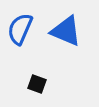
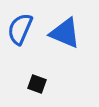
blue triangle: moved 1 px left, 2 px down
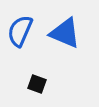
blue semicircle: moved 2 px down
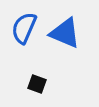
blue semicircle: moved 4 px right, 3 px up
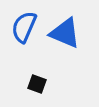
blue semicircle: moved 1 px up
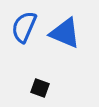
black square: moved 3 px right, 4 px down
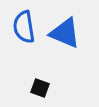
blue semicircle: rotated 32 degrees counterclockwise
